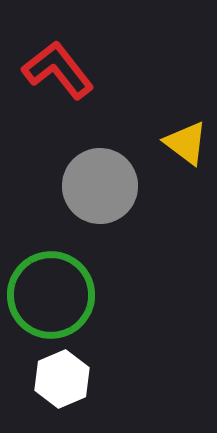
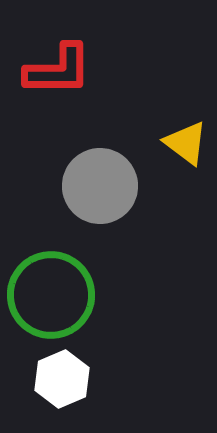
red L-shape: rotated 128 degrees clockwise
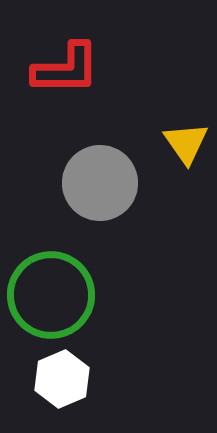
red L-shape: moved 8 px right, 1 px up
yellow triangle: rotated 18 degrees clockwise
gray circle: moved 3 px up
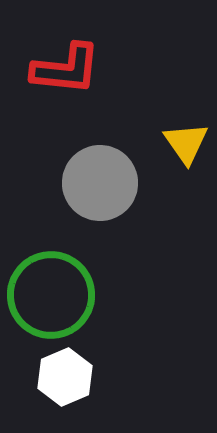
red L-shape: rotated 6 degrees clockwise
white hexagon: moved 3 px right, 2 px up
